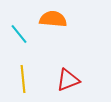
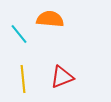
orange semicircle: moved 3 px left
red triangle: moved 6 px left, 3 px up
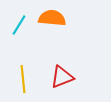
orange semicircle: moved 2 px right, 1 px up
cyan line: moved 9 px up; rotated 70 degrees clockwise
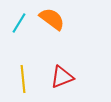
orange semicircle: moved 1 px down; rotated 32 degrees clockwise
cyan line: moved 2 px up
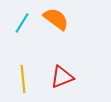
orange semicircle: moved 4 px right
cyan line: moved 3 px right
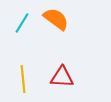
red triangle: rotated 25 degrees clockwise
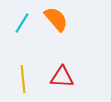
orange semicircle: rotated 12 degrees clockwise
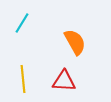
orange semicircle: moved 19 px right, 23 px down; rotated 12 degrees clockwise
red triangle: moved 2 px right, 4 px down
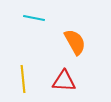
cyan line: moved 12 px right, 5 px up; rotated 70 degrees clockwise
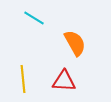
cyan line: rotated 20 degrees clockwise
orange semicircle: moved 1 px down
